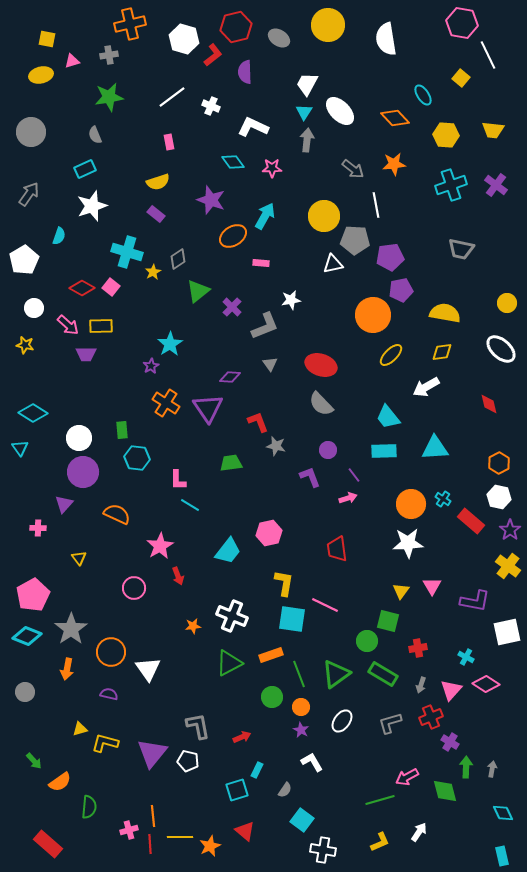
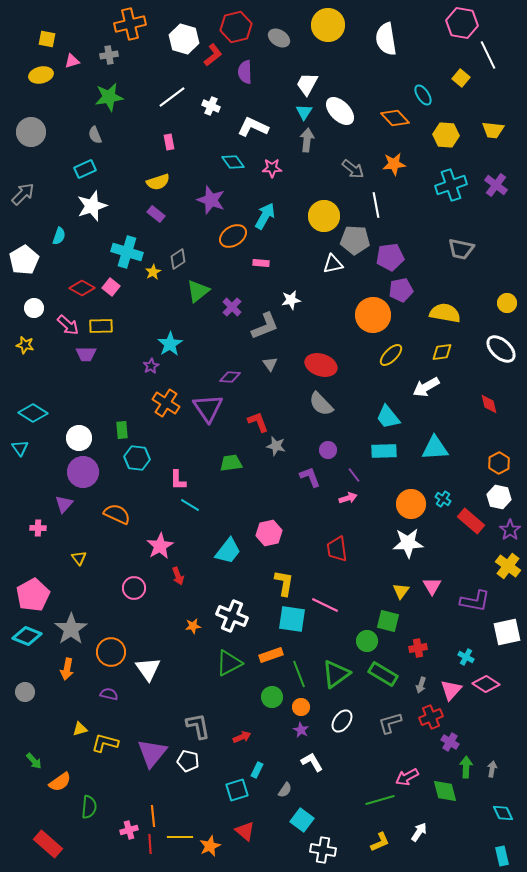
gray arrow at (29, 194): moved 6 px left; rotated 10 degrees clockwise
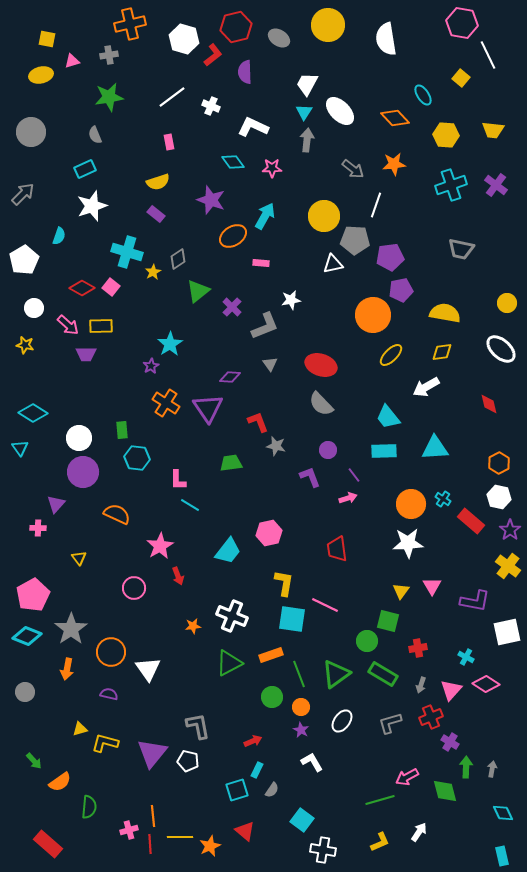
white line at (376, 205): rotated 30 degrees clockwise
purple triangle at (64, 504): moved 8 px left
red arrow at (242, 737): moved 11 px right, 4 px down
gray semicircle at (285, 790): moved 13 px left
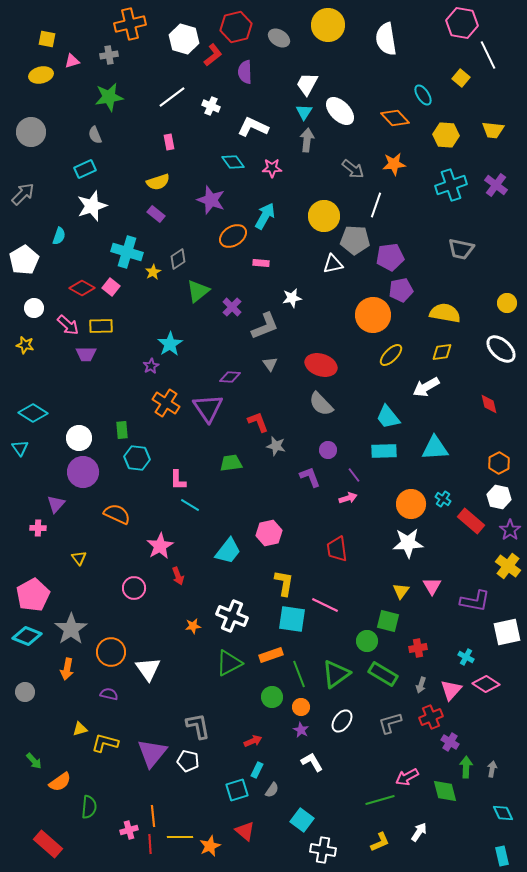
white star at (291, 300): moved 1 px right, 2 px up
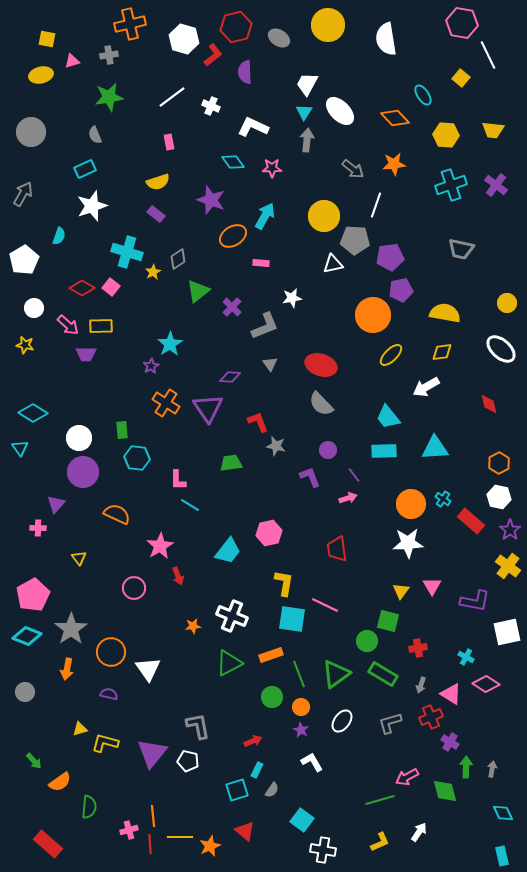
gray arrow at (23, 194): rotated 15 degrees counterclockwise
pink triangle at (451, 690): moved 4 px down; rotated 40 degrees counterclockwise
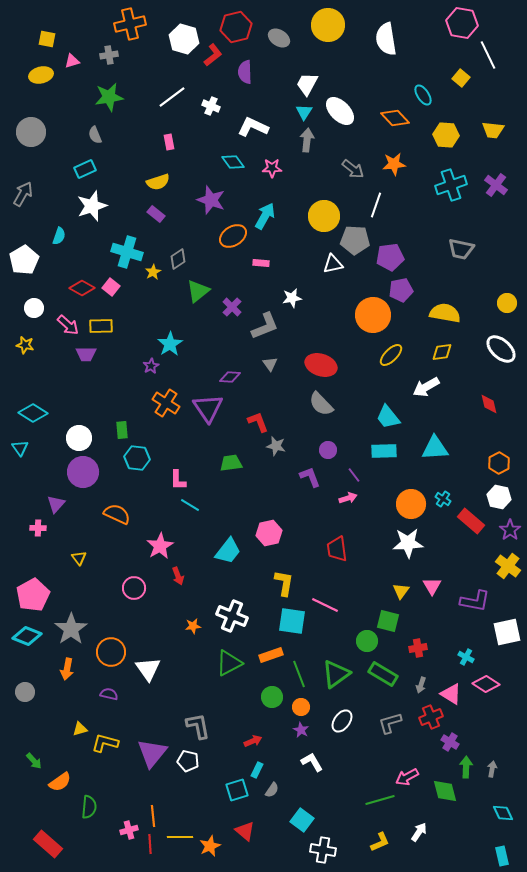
cyan square at (292, 619): moved 2 px down
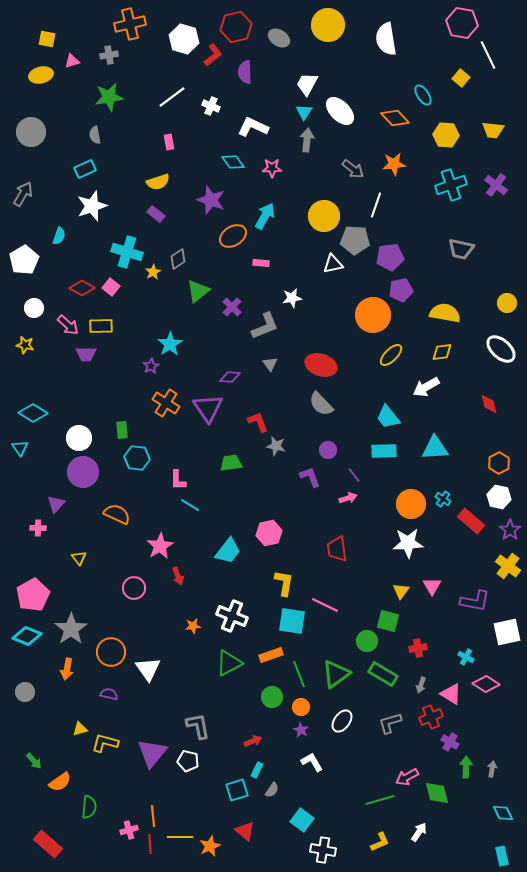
gray semicircle at (95, 135): rotated 12 degrees clockwise
green diamond at (445, 791): moved 8 px left, 2 px down
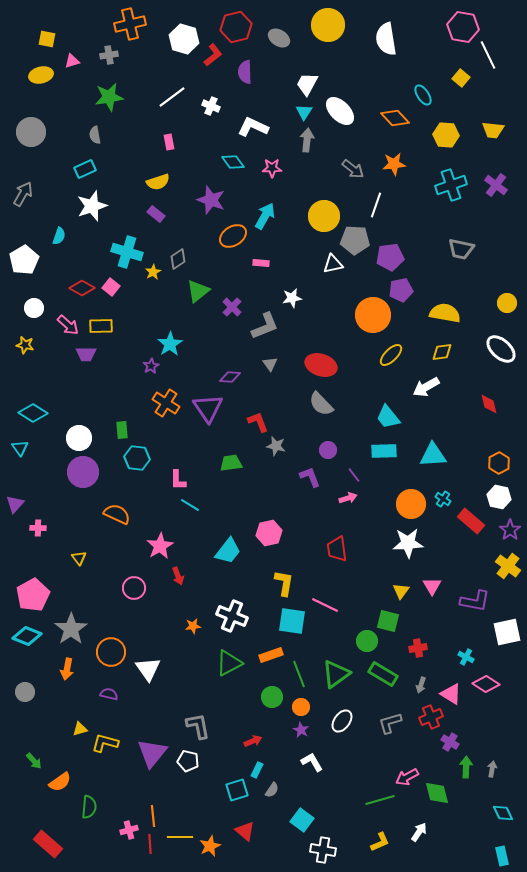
pink hexagon at (462, 23): moved 1 px right, 4 px down
cyan triangle at (435, 448): moved 2 px left, 7 px down
purple triangle at (56, 504): moved 41 px left
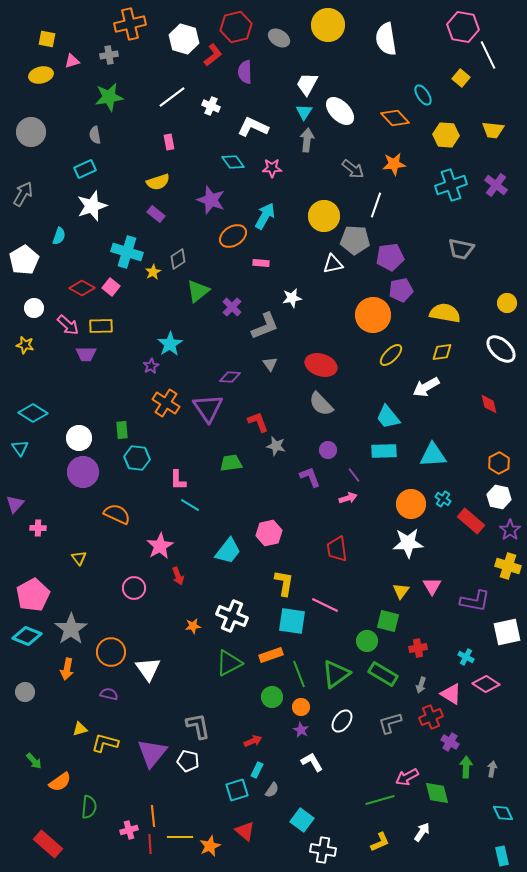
yellow cross at (508, 566): rotated 20 degrees counterclockwise
white arrow at (419, 832): moved 3 px right
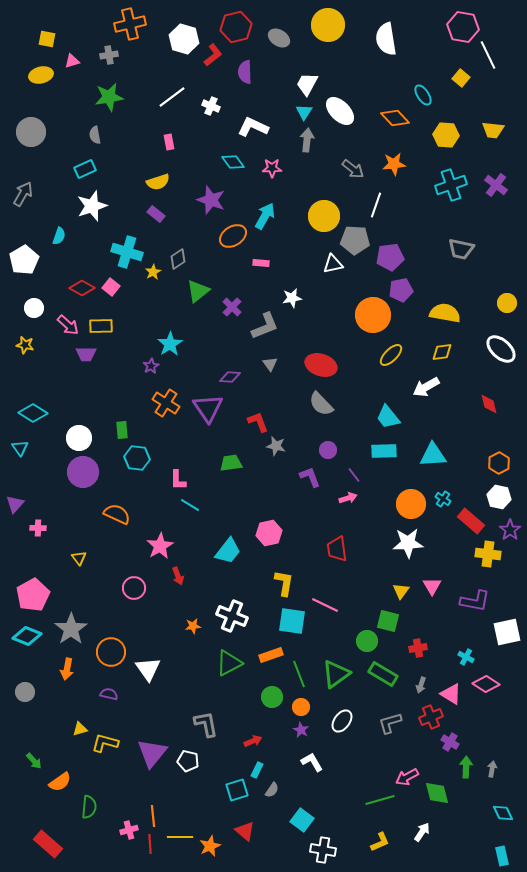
yellow cross at (508, 566): moved 20 px left, 12 px up; rotated 10 degrees counterclockwise
gray L-shape at (198, 726): moved 8 px right, 2 px up
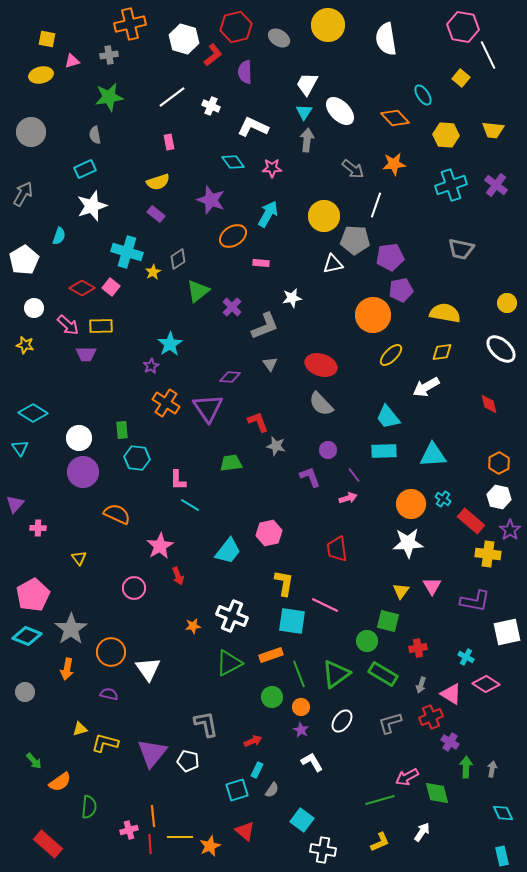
cyan arrow at (265, 216): moved 3 px right, 2 px up
